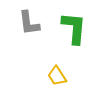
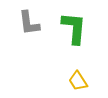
yellow trapezoid: moved 21 px right, 5 px down
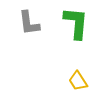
green L-shape: moved 2 px right, 5 px up
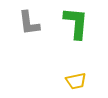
yellow trapezoid: moved 2 px left; rotated 70 degrees counterclockwise
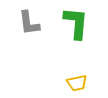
yellow trapezoid: moved 1 px right, 2 px down
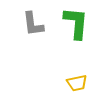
gray L-shape: moved 4 px right, 1 px down
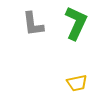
green L-shape: rotated 20 degrees clockwise
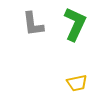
green L-shape: moved 1 px left, 1 px down
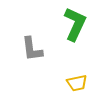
gray L-shape: moved 1 px left, 25 px down
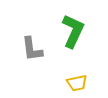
green L-shape: moved 2 px left, 7 px down
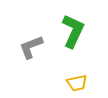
gray L-shape: moved 1 px left, 2 px up; rotated 76 degrees clockwise
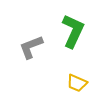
yellow trapezoid: rotated 35 degrees clockwise
